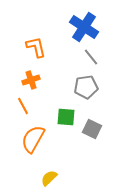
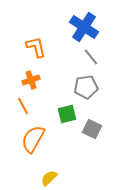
green square: moved 1 px right, 3 px up; rotated 18 degrees counterclockwise
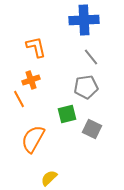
blue cross: moved 7 px up; rotated 36 degrees counterclockwise
orange line: moved 4 px left, 7 px up
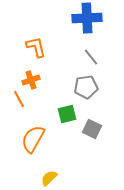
blue cross: moved 3 px right, 2 px up
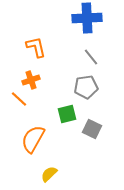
orange line: rotated 18 degrees counterclockwise
yellow semicircle: moved 4 px up
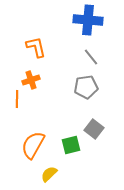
blue cross: moved 1 px right, 2 px down; rotated 8 degrees clockwise
orange line: moved 2 px left; rotated 48 degrees clockwise
green square: moved 4 px right, 31 px down
gray square: moved 2 px right; rotated 12 degrees clockwise
orange semicircle: moved 6 px down
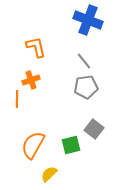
blue cross: rotated 16 degrees clockwise
gray line: moved 7 px left, 4 px down
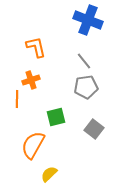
green square: moved 15 px left, 28 px up
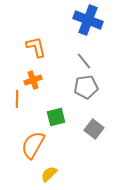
orange cross: moved 2 px right
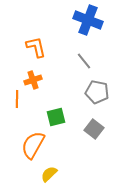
gray pentagon: moved 11 px right, 5 px down; rotated 20 degrees clockwise
